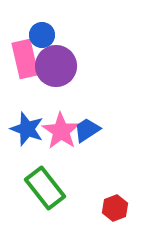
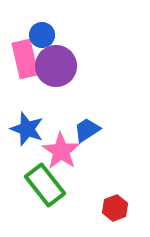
pink star: moved 20 px down
green rectangle: moved 3 px up
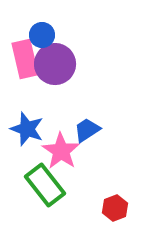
purple circle: moved 1 px left, 2 px up
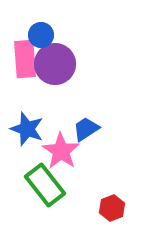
blue circle: moved 1 px left
pink rectangle: rotated 9 degrees clockwise
blue trapezoid: moved 1 px left, 1 px up
red hexagon: moved 3 px left
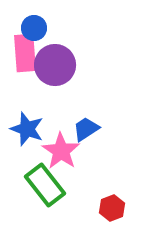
blue circle: moved 7 px left, 7 px up
pink rectangle: moved 6 px up
purple circle: moved 1 px down
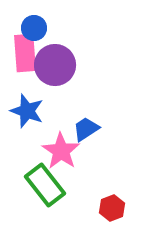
blue star: moved 18 px up
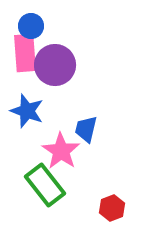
blue circle: moved 3 px left, 2 px up
blue trapezoid: rotated 44 degrees counterclockwise
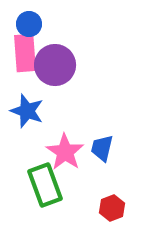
blue circle: moved 2 px left, 2 px up
blue trapezoid: moved 16 px right, 19 px down
pink star: moved 4 px right, 1 px down
green rectangle: rotated 18 degrees clockwise
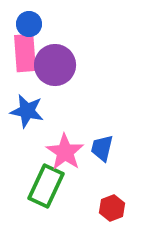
blue star: rotated 8 degrees counterclockwise
green rectangle: moved 1 px right, 1 px down; rotated 45 degrees clockwise
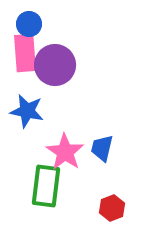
green rectangle: rotated 18 degrees counterclockwise
